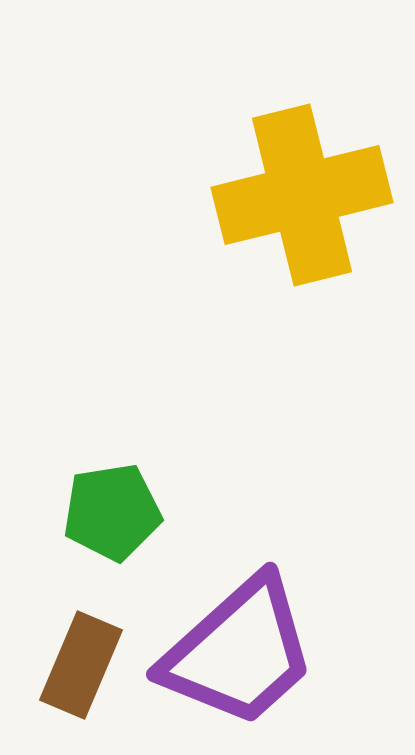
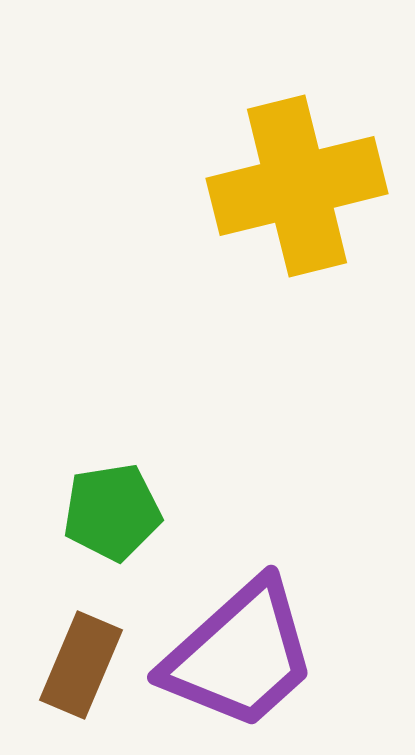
yellow cross: moved 5 px left, 9 px up
purple trapezoid: moved 1 px right, 3 px down
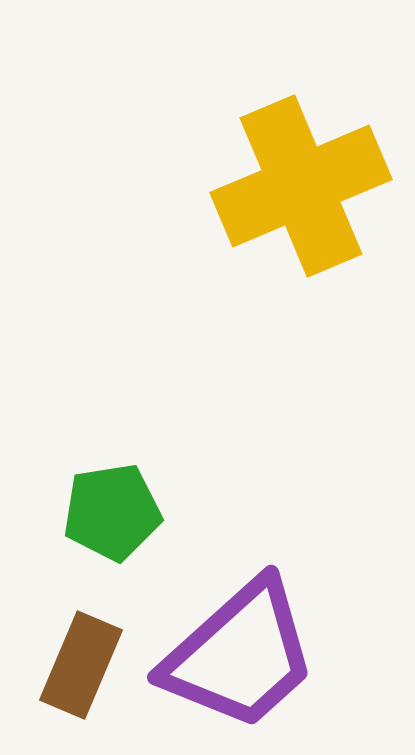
yellow cross: moved 4 px right; rotated 9 degrees counterclockwise
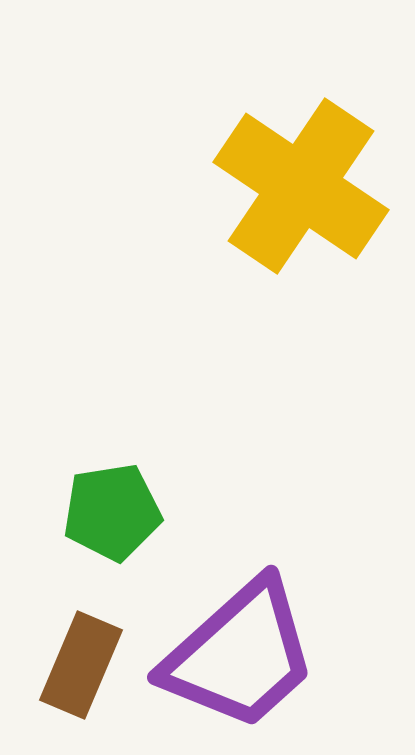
yellow cross: rotated 33 degrees counterclockwise
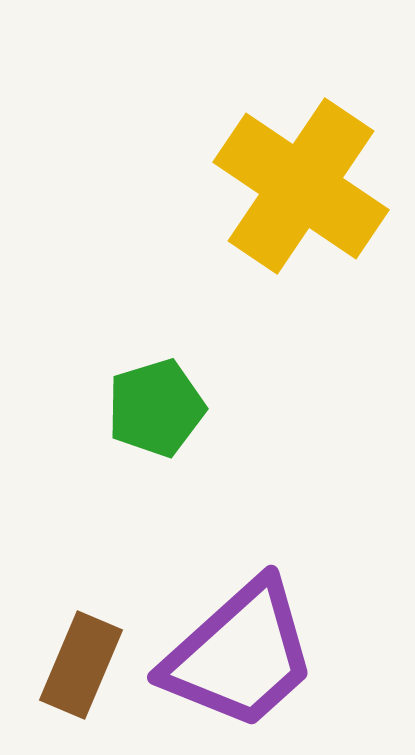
green pentagon: moved 44 px right, 104 px up; rotated 8 degrees counterclockwise
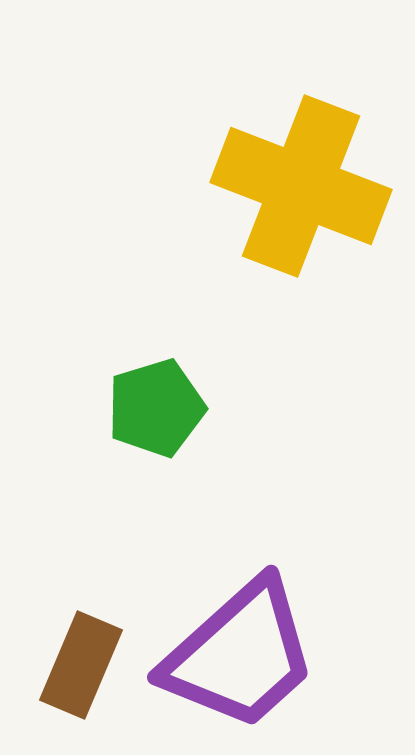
yellow cross: rotated 13 degrees counterclockwise
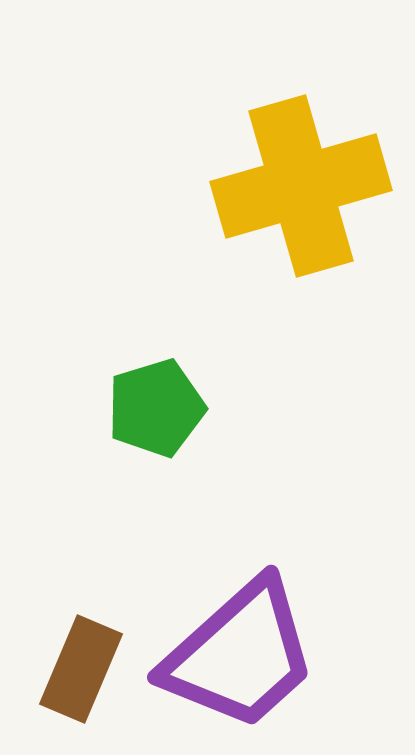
yellow cross: rotated 37 degrees counterclockwise
brown rectangle: moved 4 px down
